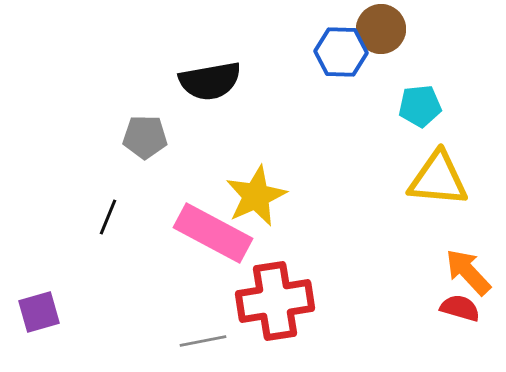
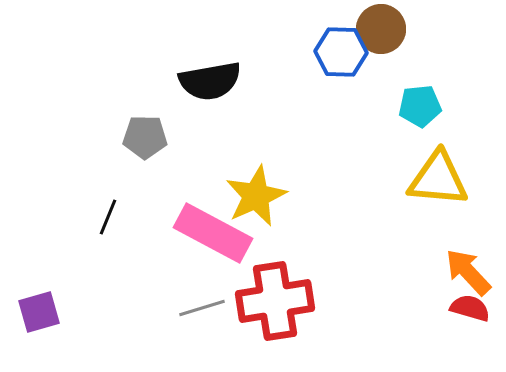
red semicircle: moved 10 px right
gray line: moved 1 px left, 33 px up; rotated 6 degrees counterclockwise
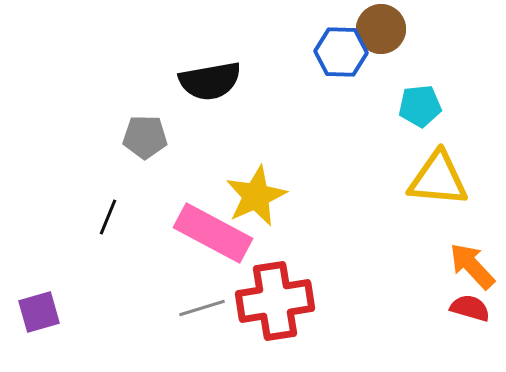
orange arrow: moved 4 px right, 6 px up
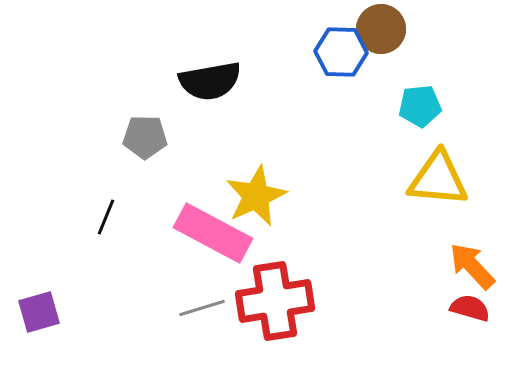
black line: moved 2 px left
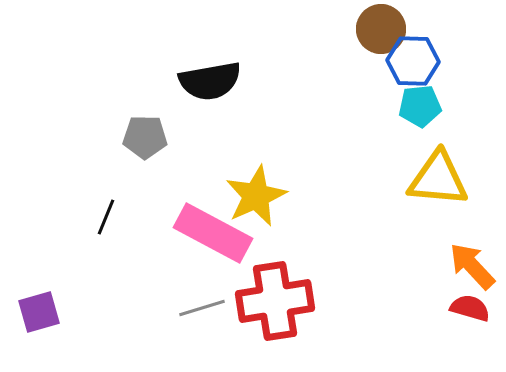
blue hexagon: moved 72 px right, 9 px down
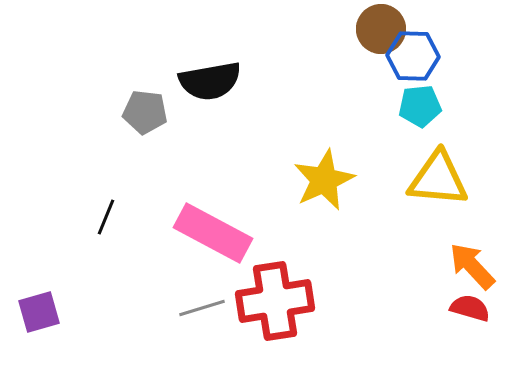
blue hexagon: moved 5 px up
gray pentagon: moved 25 px up; rotated 6 degrees clockwise
yellow star: moved 68 px right, 16 px up
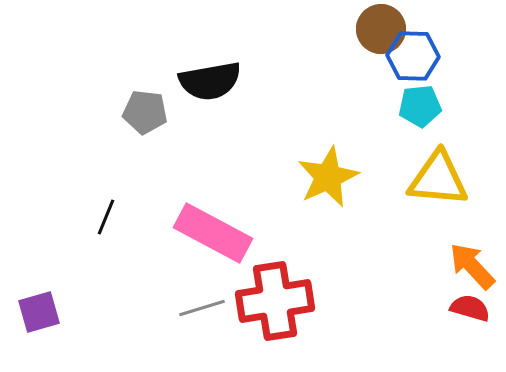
yellow star: moved 4 px right, 3 px up
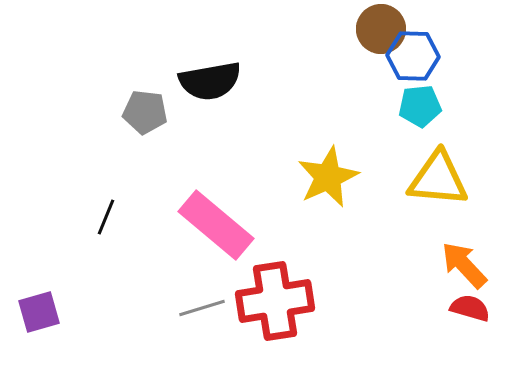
pink rectangle: moved 3 px right, 8 px up; rotated 12 degrees clockwise
orange arrow: moved 8 px left, 1 px up
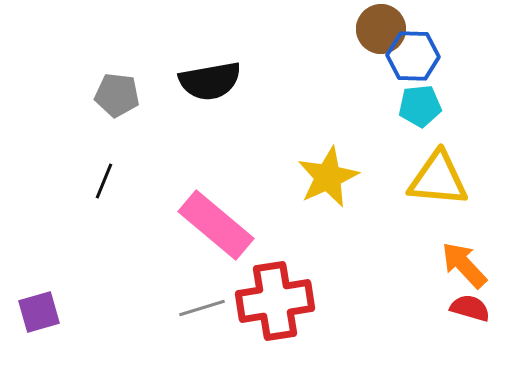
gray pentagon: moved 28 px left, 17 px up
black line: moved 2 px left, 36 px up
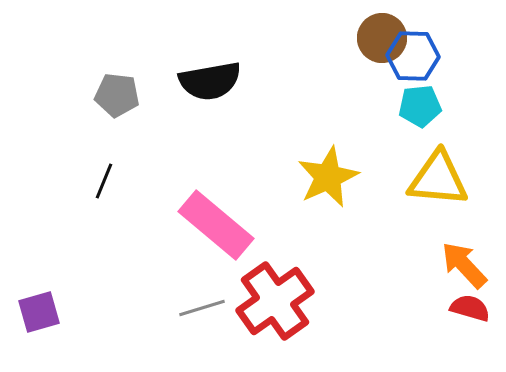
brown circle: moved 1 px right, 9 px down
red cross: rotated 26 degrees counterclockwise
